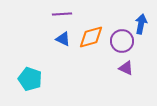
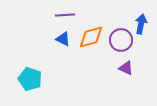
purple line: moved 3 px right, 1 px down
purple circle: moved 1 px left, 1 px up
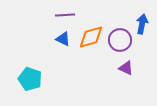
blue arrow: moved 1 px right
purple circle: moved 1 px left
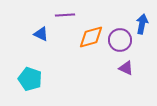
blue triangle: moved 22 px left, 5 px up
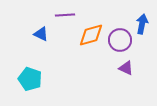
orange diamond: moved 2 px up
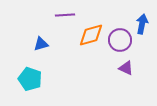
blue triangle: moved 10 px down; rotated 42 degrees counterclockwise
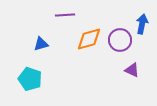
orange diamond: moved 2 px left, 4 px down
purple triangle: moved 6 px right, 2 px down
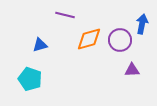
purple line: rotated 18 degrees clockwise
blue triangle: moved 1 px left, 1 px down
purple triangle: rotated 28 degrees counterclockwise
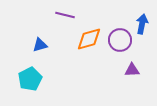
cyan pentagon: rotated 25 degrees clockwise
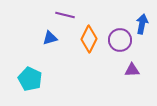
orange diamond: rotated 48 degrees counterclockwise
blue triangle: moved 10 px right, 7 px up
cyan pentagon: rotated 20 degrees counterclockwise
